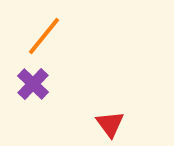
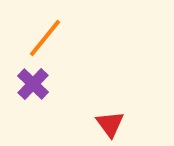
orange line: moved 1 px right, 2 px down
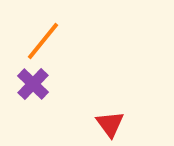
orange line: moved 2 px left, 3 px down
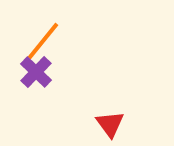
purple cross: moved 3 px right, 12 px up
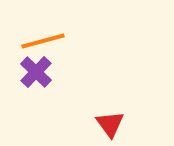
orange line: rotated 36 degrees clockwise
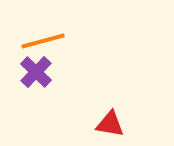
red triangle: rotated 44 degrees counterclockwise
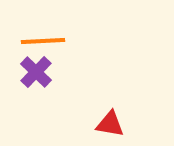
orange line: rotated 12 degrees clockwise
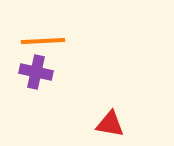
purple cross: rotated 32 degrees counterclockwise
